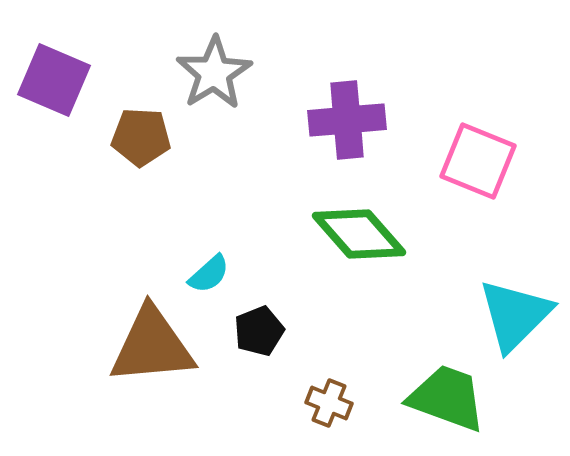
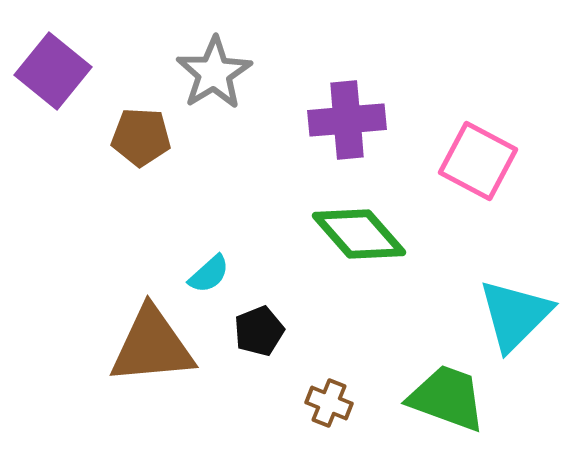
purple square: moved 1 px left, 9 px up; rotated 16 degrees clockwise
pink square: rotated 6 degrees clockwise
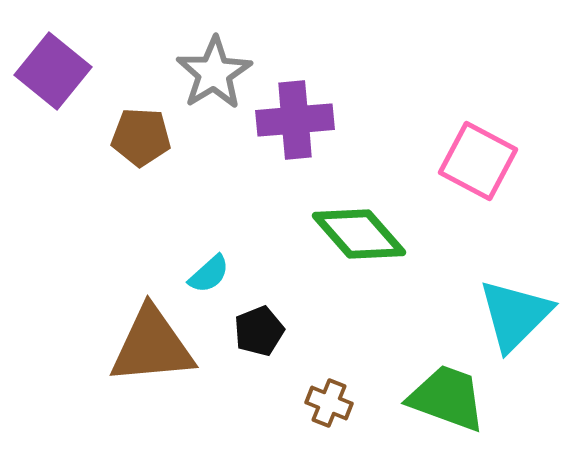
purple cross: moved 52 px left
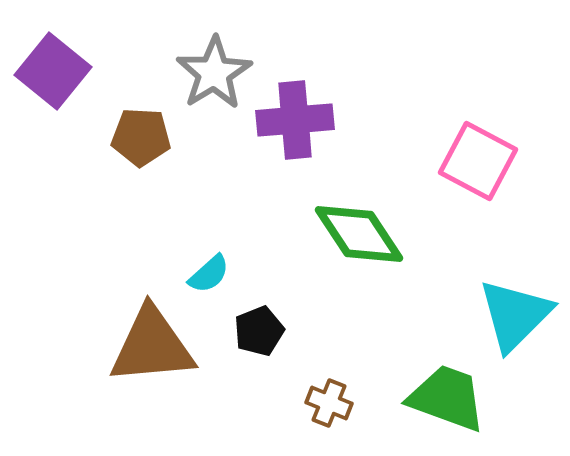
green diamond: rotated 8 degrees clockwise
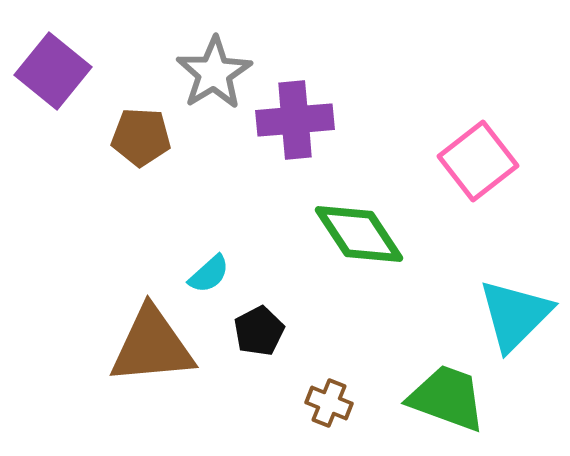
pink square: rotated 24 degrees clockwise
black pentagon: rotated 6 degrees counterclockwise
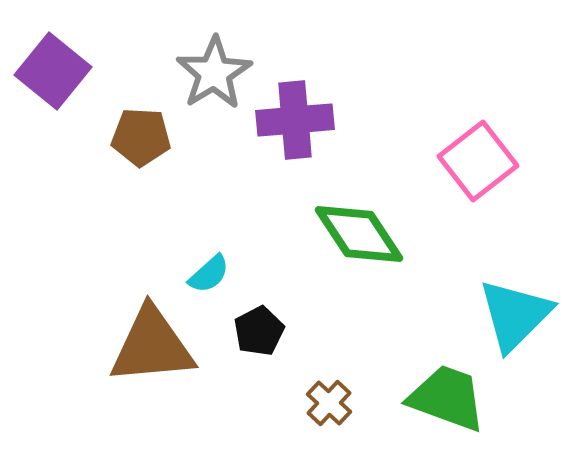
brown cross: rotated 21 degrees clockwise
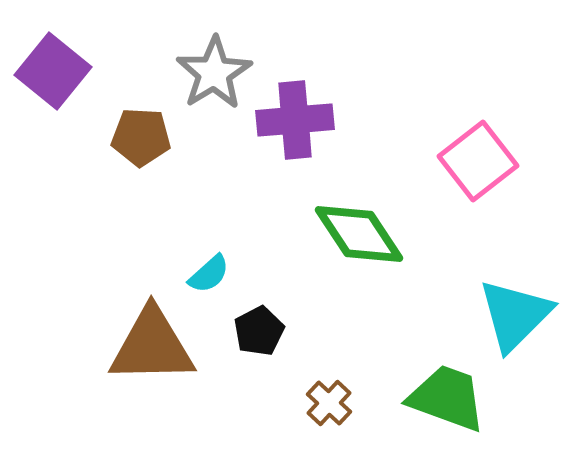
brown triangle: rotated 4 degrees clockwise
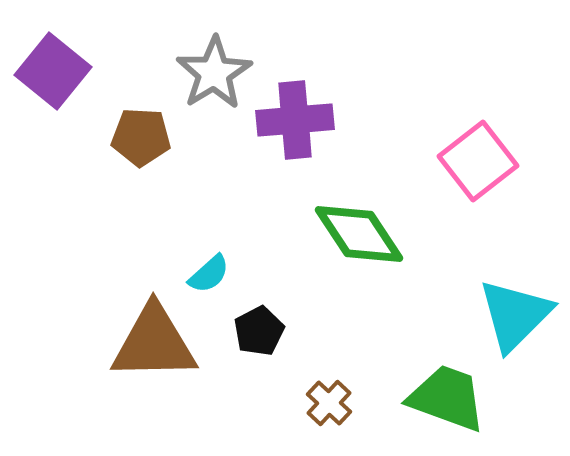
brown triangle: moved 2 px right, 3 px up
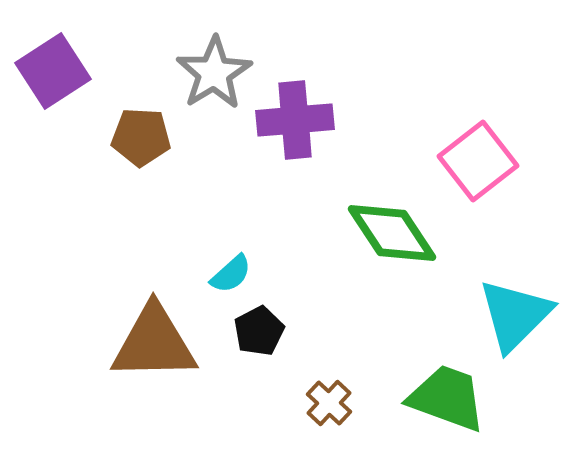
purple square: rotated 18 degrees clockwise
green diamond: moved 33 px right, 1 px up
cyan semicircle: moved 22 px right
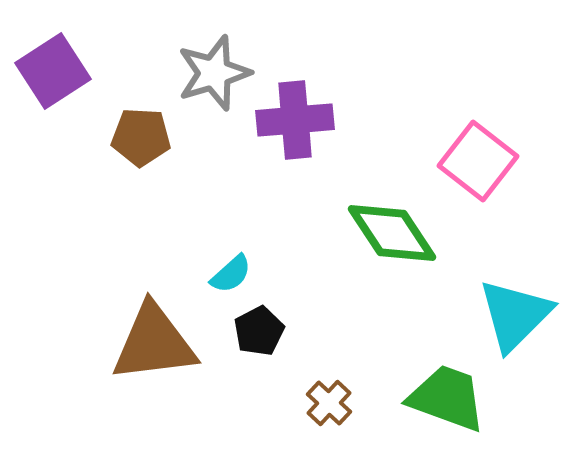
gray star: rotated 14 degrees clockwise
pink square: rotated 14 degrees counterclockwise
brown triangle: rotated 6 degrees counterclockwise
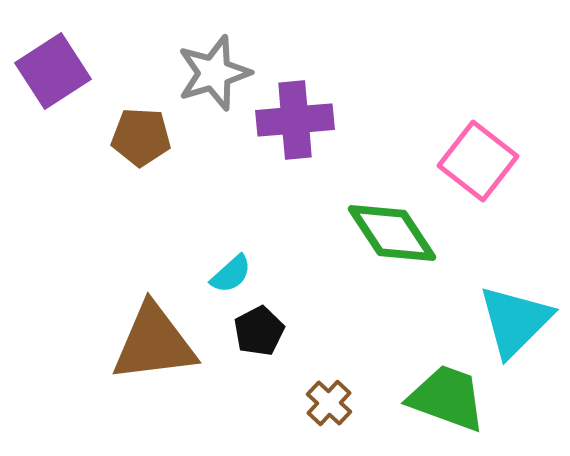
cyan triangle: moved 6 px down
